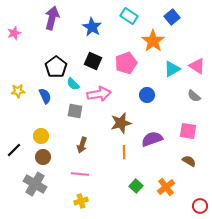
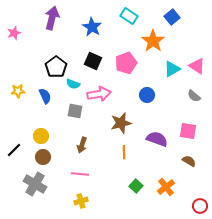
cyan semicircle: rotated 24 degrees counterclockwise
purple semicircle: moved 5 px right; rotated 40 degrees clockwise
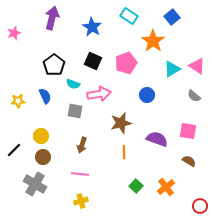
black pentagon: moved 2 px left, 2 px up
yellow star: moved 10 px down
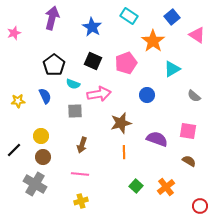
pink triangle: moved 31 px up
gray square: rotated 14 degrees counterclockwise
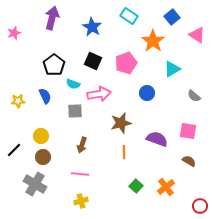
blue circle: moved 2 px up
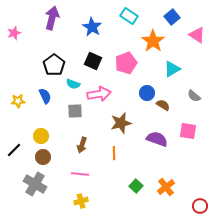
orange line: moved 10 px left, 1 px down
brown semicircle: moved 26 px left, 56 px up
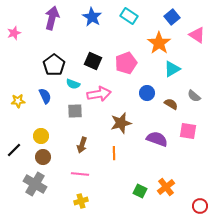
blue star: moved 10 px up
orange star: moved 6 px right, 2 px down
brown semicircle: moved 8 px right, 1 px up
green square: moved 4 px right, 5 px down; rotated 16 degrees counterclockwise
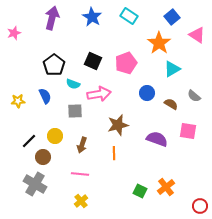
brown star: moved 3 px left, 2 px down
yellow circle: moved 14 px right
black line: moved 15 px right, 9 px up
yellow cross: rotated 24 degrees counterclockwise
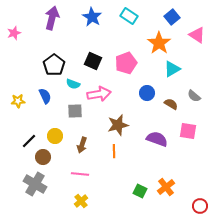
orange line: moved 2 px up
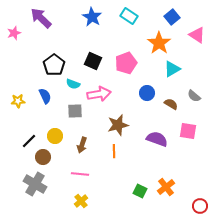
purple arrow: moved 11 px left; rotated 60 degrees counterclockwise
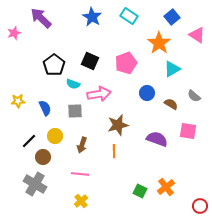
black square: moved 3 px left
blue semicircle: moved 12 px down
